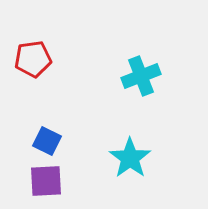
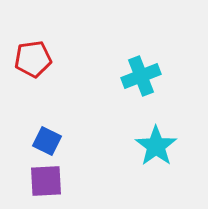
cyan star: moved 26 px right, 12 px up
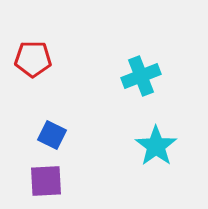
red pentagon: rotated 9 degrees clockwise
blue square: moved 5 px right, 6 px up
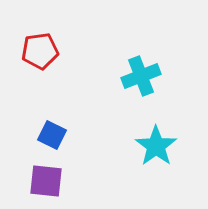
red pentagon: moved 7 px right, 8 px up; rotated 9 degrees counterclockwise
purple square: rotated 9 degrees clockwise
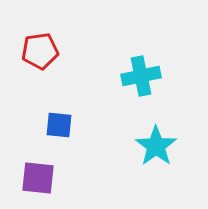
cyan cross: rotated 9 degrees clockwise
blue square: moved 7 px right, 10 px up; rotated 20 degrees counterclockwise
purple square: moved 8 px left, 3 px up
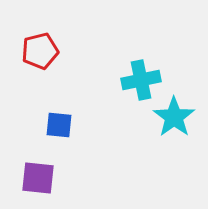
red pentagon: rotated 6 degrees counterclockwise
cyan cross: moved 4 px down
cyan star: moved 18 px right, 29 px up
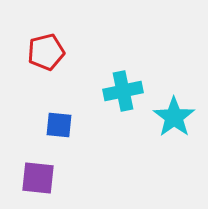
red pentagon: moved 6 px right, 1 px down
cyan cross: moved 18 px left, 11 px down
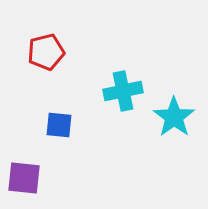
purple square: moved 14 px left
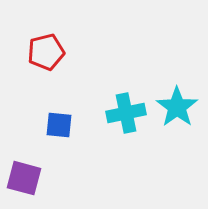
cyan cross: moved 3 px right, 22 px down
cyan star: moved 3 px right, 10 px up
purple square: rotated 9 degrees clockwise
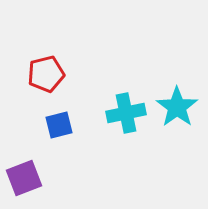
red pentagon: moved 22 px down
blue square: rotated 20 degrees counterclockwise
purple square: rotated 36 degrees counterclockwise
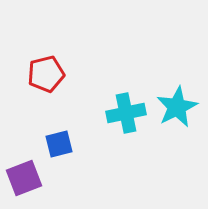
cyan star: rotated 9 degrees clockwise
blue square: moved 19 px down
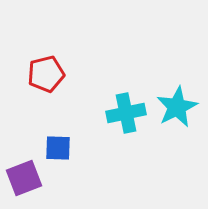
blue square: moved 1 px left, 4 px down; rotated 16 degrees clockwise
